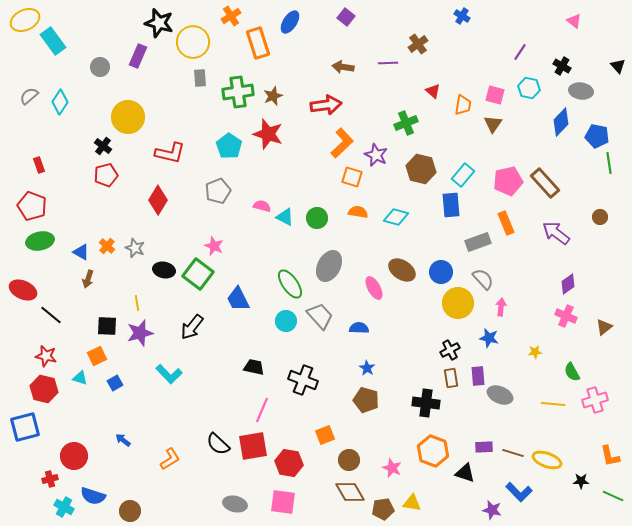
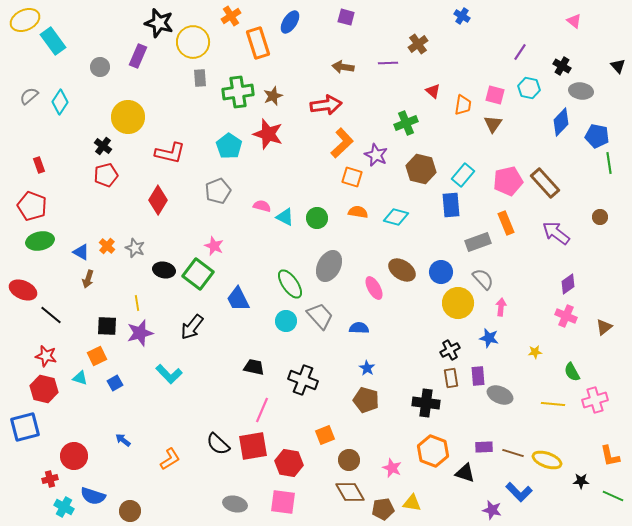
purple square at (346, 17): rotated 24 degrees counterclockwise
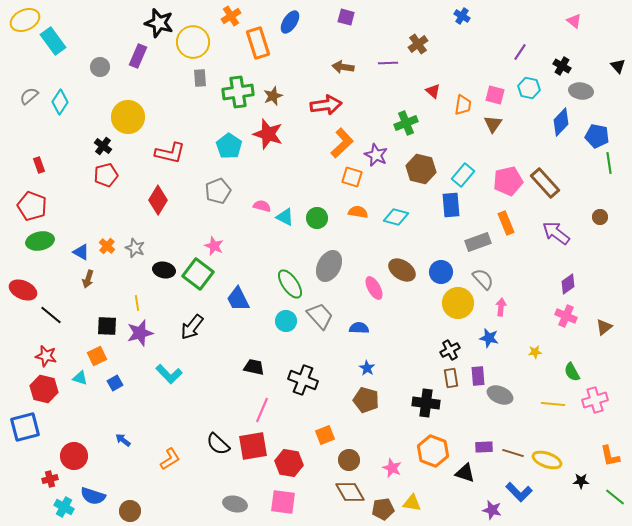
green line at (613, 496): moved 2 px right, 1 px down; rotated 15 degrees clockwise
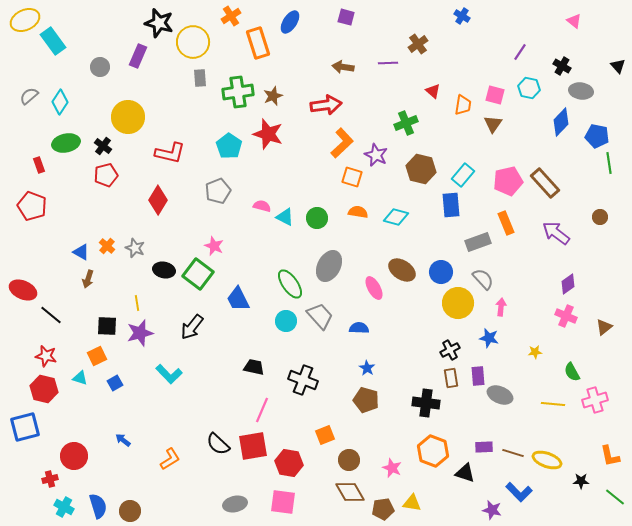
green ellipse at (40, 241): moved 26 px right, 98 px up
blue semicircle at (93, 496): moved 5 px right, 10 px down; rotated 125 degrees counterclockwise
gray ellipse at (235, 504): rotated 25 degrees counterclockwise
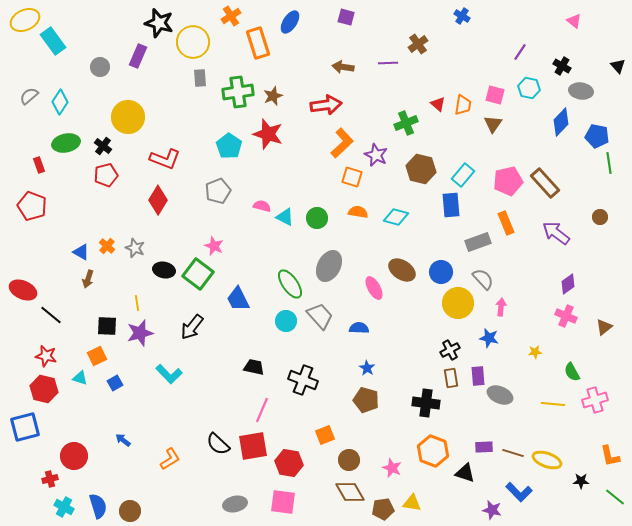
red triangle at (433, 91): moved 5 px right, 13 px down
red L-shape at (170, 153): moved 5 px left, 6 px down; rotated 8 degrees clockwise
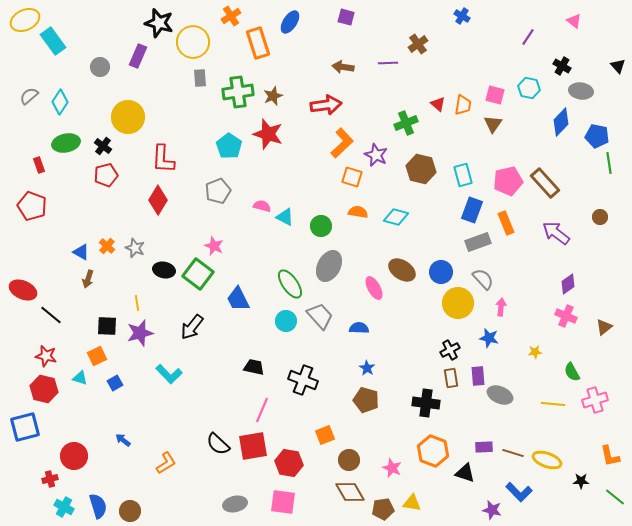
purple line at (520, 52): moved 8 px right, 15 px up
red L-shape at (165, 159): moved 2 px left; rotated 72 degrees clockwise
cyan rectangle at (463, 175): rotated 55 degrees counterclockwise
blue rectangle at (451, 205): moved 21 px right, 5 px down; rotated 25 degrees clockwise
green circle at (317, 218): moved 4 px right, 8 px down
orange L-shape at (170, 459): moved 4 px left, 4 px down
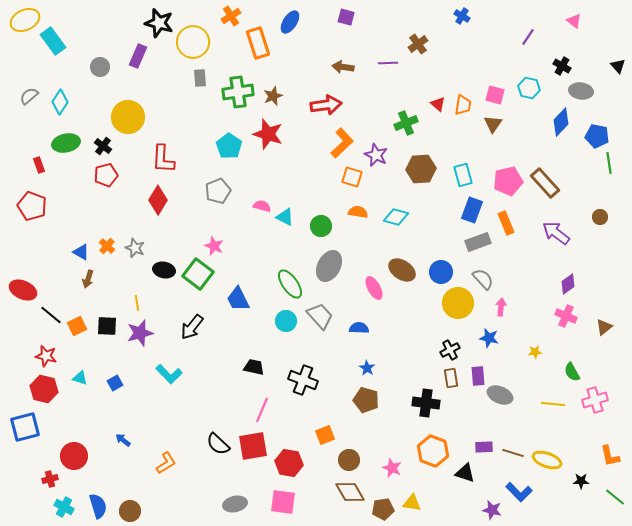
brown hexagon at (421, 169): rotated 16 degrees counterclockwise
orange square at (97, 356): moved 20 px left, 30 px up
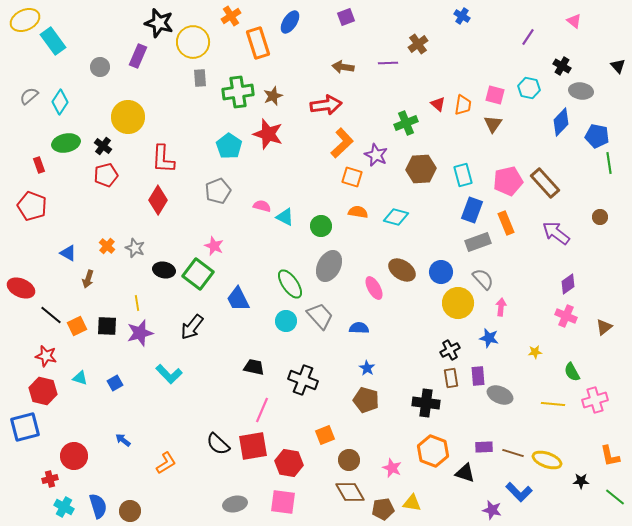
purple square at (346, 17): rotated 36 degrees counterclockwise
blue triangle at (81, 252): moved 13 px left, 1 px down
red ellipse at (23, 290): moved 2 px left, 2 px up
red hexagon at (44, 389): moved 1 px left, 2 px down
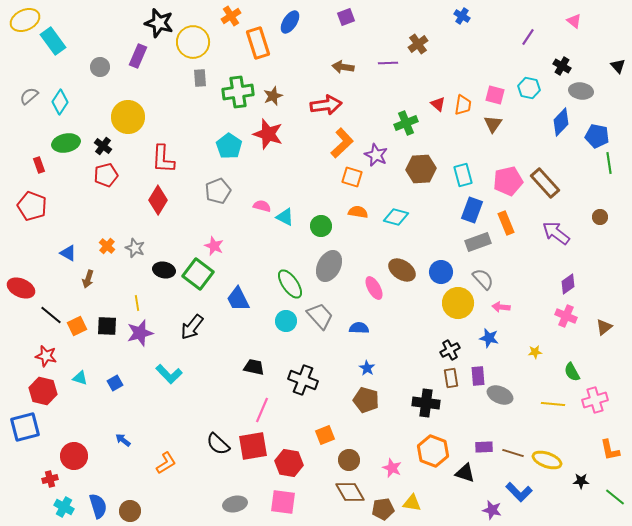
pink arrow at (501, 307): rotated 90 degrees counterclockwise
orange L-shape at (610, 456): moved 6 px up
